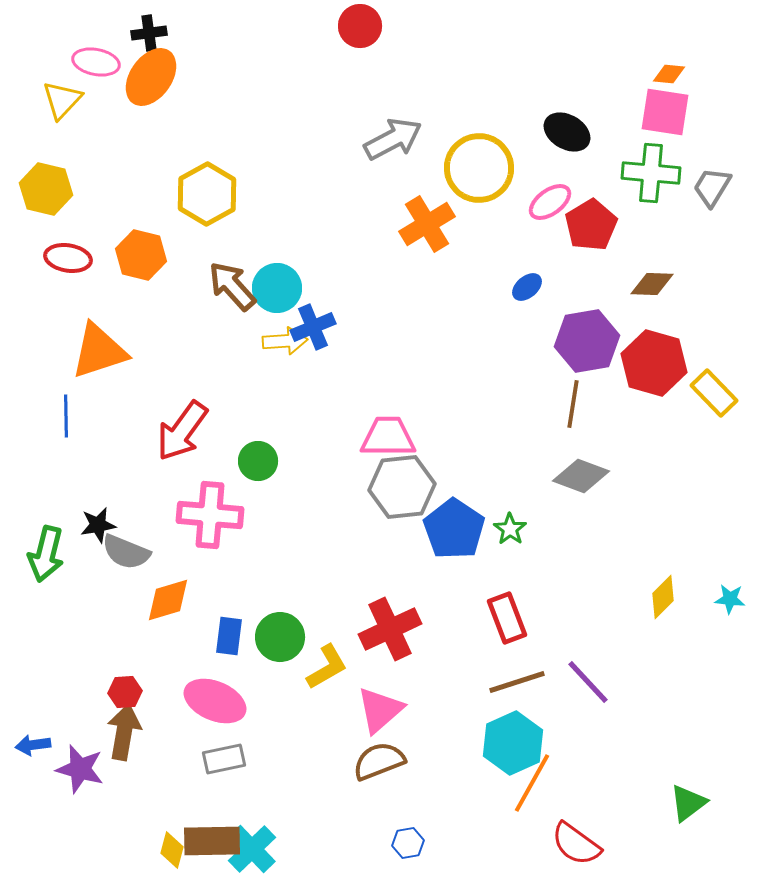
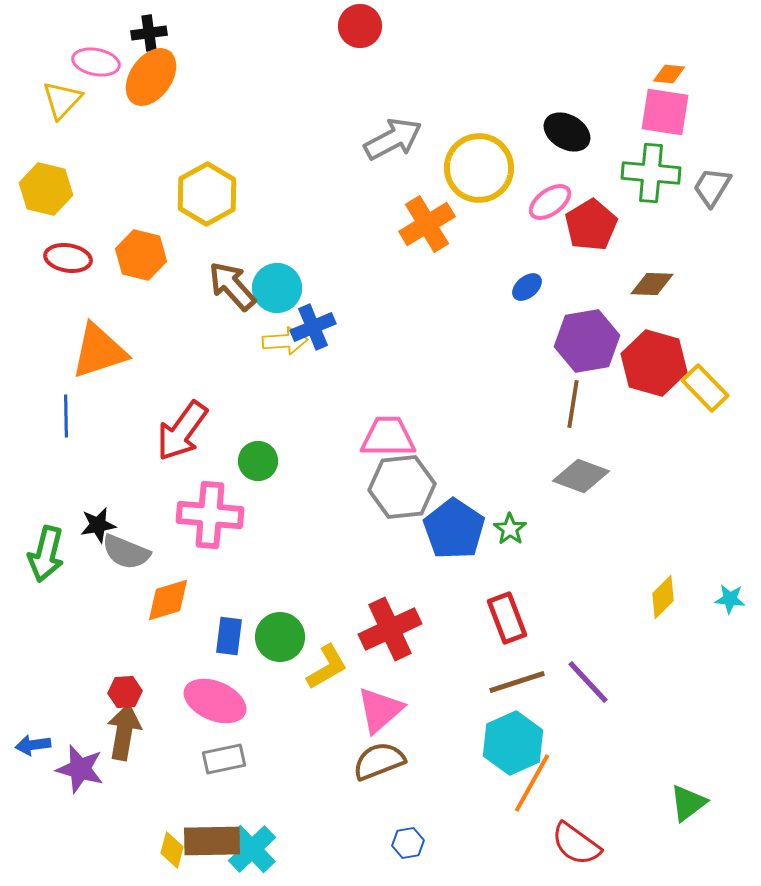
yellow rectangle at (714, 393): moved 9 px left, 5 px up
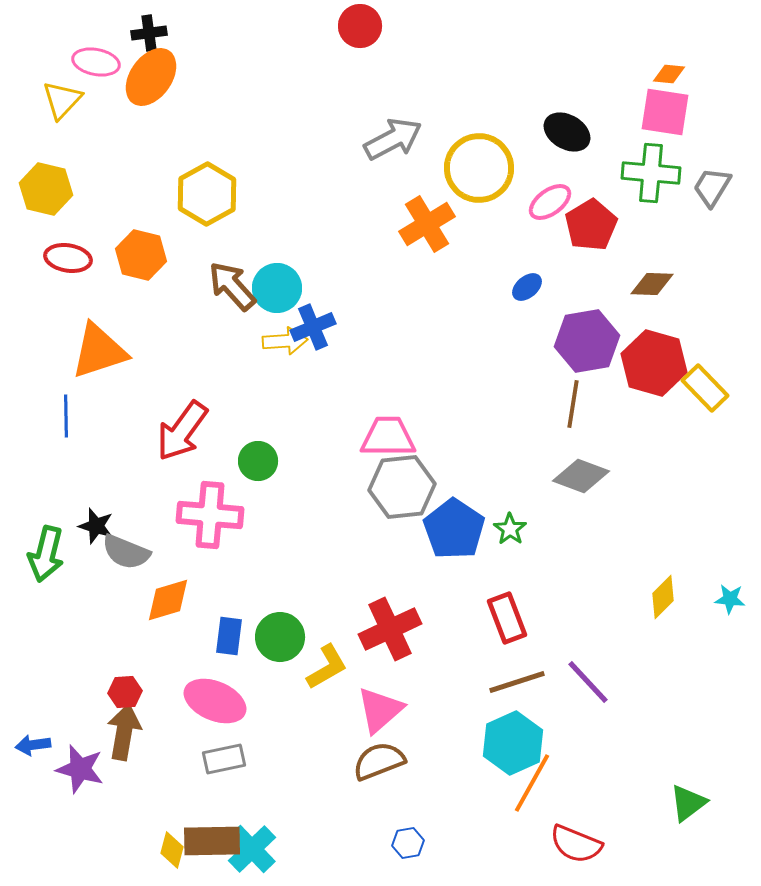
black star at (98, 525): moved 2 px left, 1 px down; rotated 27 degrees clockwise
red semicircle at (576, 844): rotated 14 degrees counterclockwise
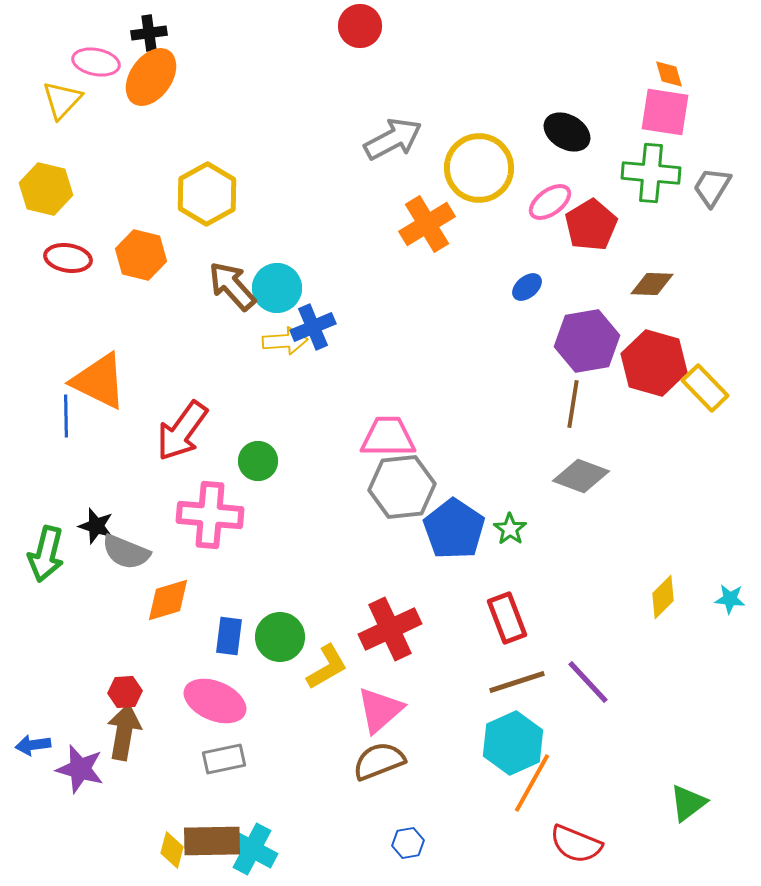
orange diamond at (669, 74): rotated 68 degrees clockwise
orange triangle at (99, 351): moved 30 px down; rotated 44 degrees clockwise
cyan cross at (252, 849): rotated 18 degrees counterclockwise
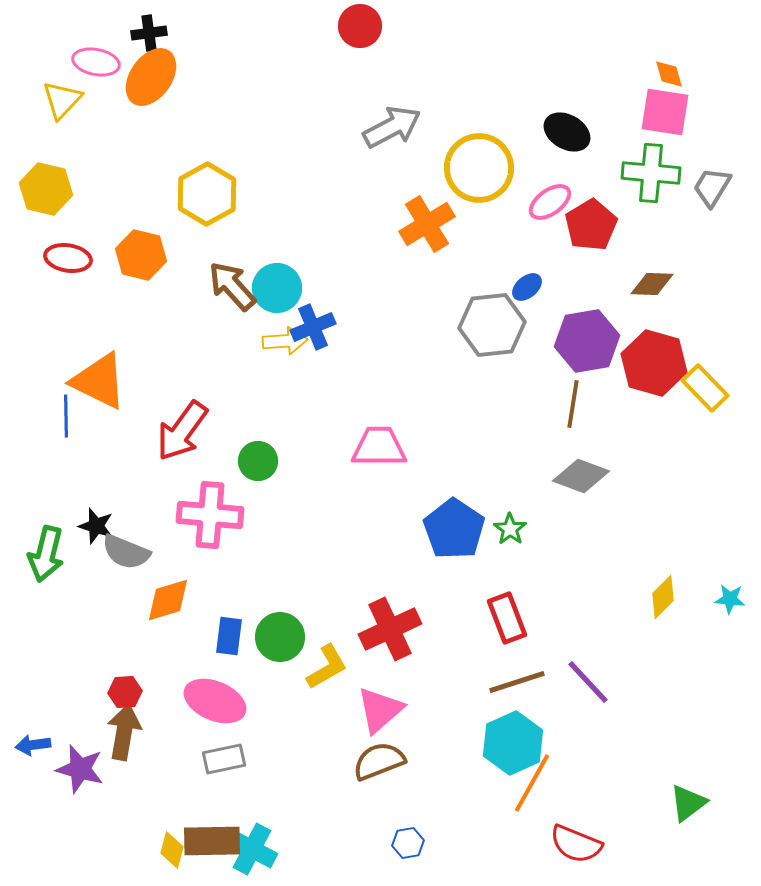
gray arrow at (393, 139): moved 1 px left, 12 px up
pink trapezoid at (388, 437): moved 9 px left, 10 px down
gray hexagon at (402, 487): moved 90 px right, 162 px up
